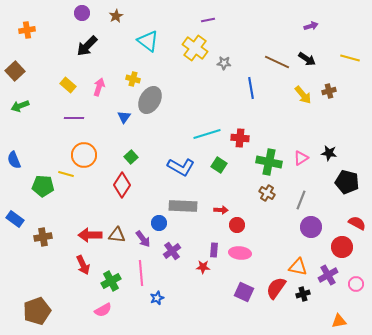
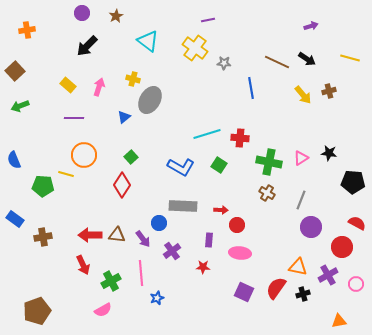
blue triangle at (124, 117): rotated 16 degrees clockwise
black pentagon at (347, 182): moved 6 px right; rotated 10 degrees counterclockwise
purple rectangle at (214, 250): moved 5 px left, 10 px up
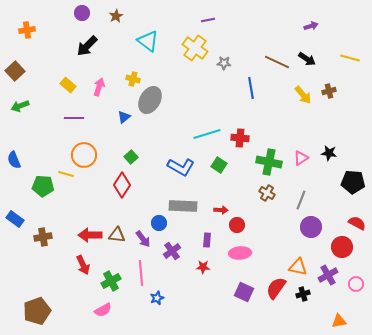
purple rectangle at (209, 240): moved 2 px left
pink ellipse at (240, 253): rotated 10 degrees counterclockwise
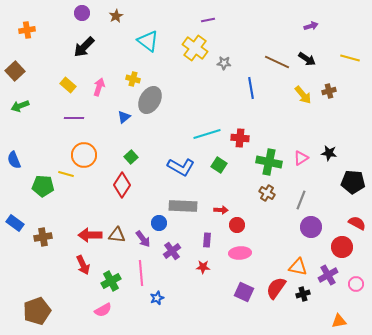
black arrow at (87, 46): moved 3 px left, 1 px down
blue rectangle at (15, 219): moved 4 px down
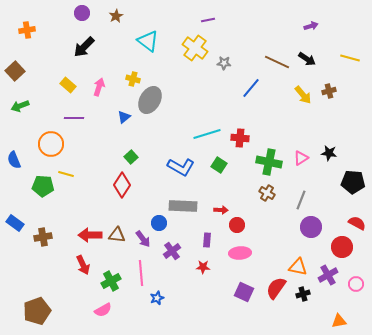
blue line at (251, 88): rotated 50 degrees clockwise
orange circle at (84, 155): moved 33 px left, 11 px up
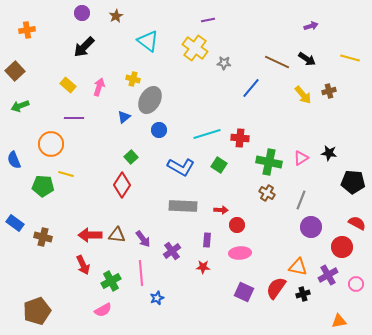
blue circle at (159, 223): moved 93 px up
brown cross at (43, 237): rotated 24 degrees clockwise
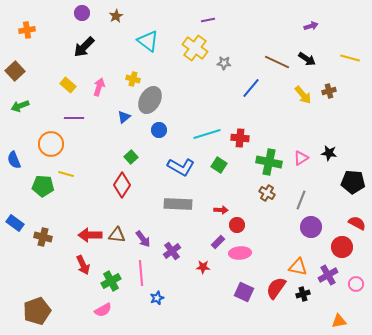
gray rectangle at (183, 206): moved 5 px left, 2 px up
purple rectangle at (207, 240): moved 11 px right, 2 px down; rotated 40 degrees clockwise
